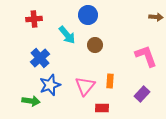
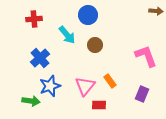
brown arrow: moved 6 px up
orange rectangle: rotated 40 degrees counterclockwise
blue star: moved 1 px down
purple rectangle: rotated 21 degrees counterclockwise
red rectangle: moved 3 px left, 3 px up
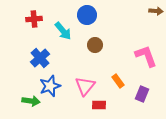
blue circle: moved 1 px left
cyan arrow: moved 4 px left, 4 px up
orange rectangle: moved 8 px right
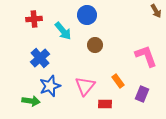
brown arrow: rotated 56 degrees clockwise
red rectangle: moved 6 px right, 1 px up
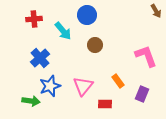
pink triangle: moved 2 px left
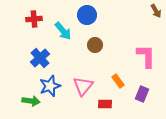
pink L-shape: rotated 20 degrees clockwise
